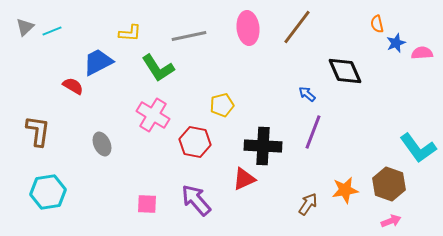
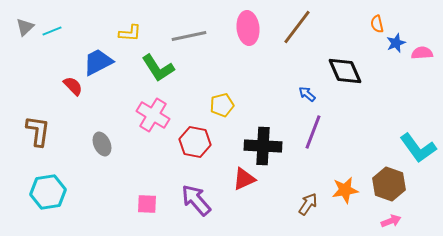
red semicircle: rotated 15 degrees clockwise
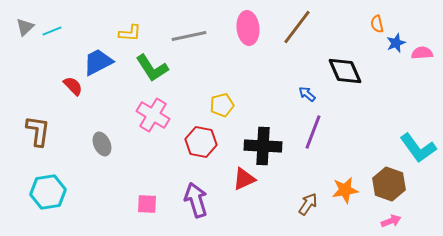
green L-shape: moved 6 px left
red hexagon: moved 6 px right
purple arrow: rotated 24 degrees clockwise
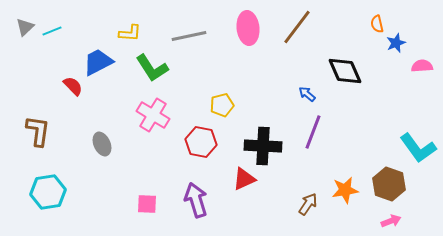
pink semicircle: moved 13 px down
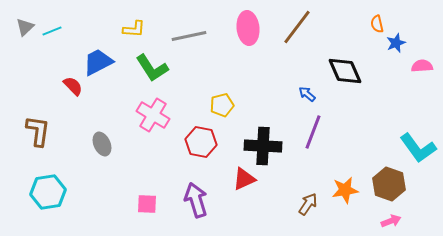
yellow L-shape: moved 4 px right, 4 px up
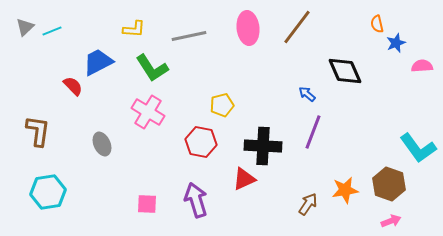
pink cross: moved 5 px left, 3 px up
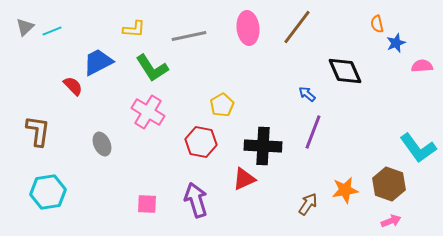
yellow pentagon: rotated 15 degrees counterclockwise
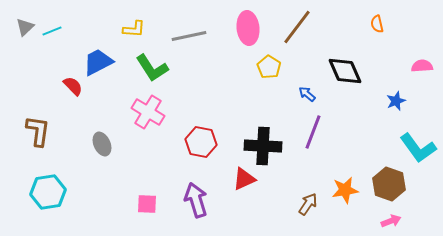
blue star: moved 58 px down
yellow pentagon: moved 47 px right, 38 px up; rotated 10 degrees counterclockwise
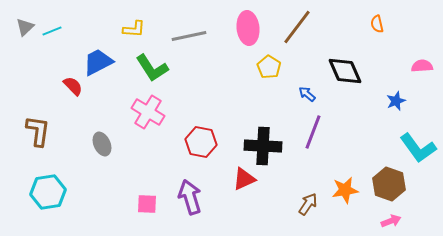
purple arrow: moved 6 px left, 3 px up
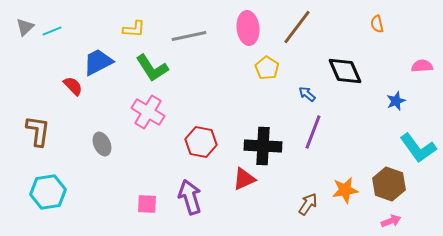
yellow pentagon: moved 2 px left, 1 px down
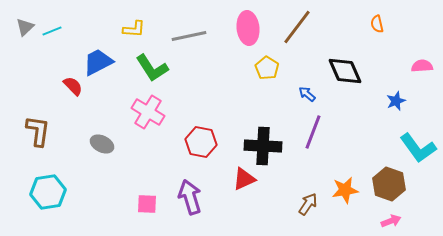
gray ellipse: rotated 40 degrees counterclockwise
